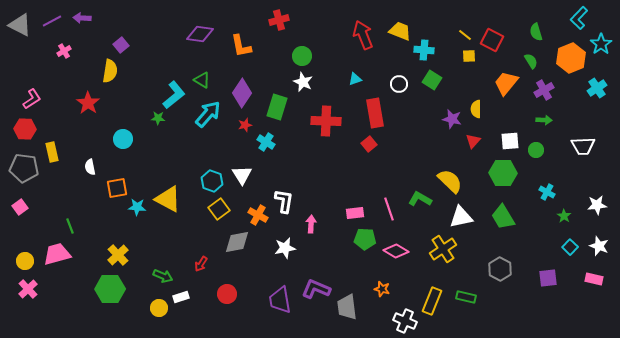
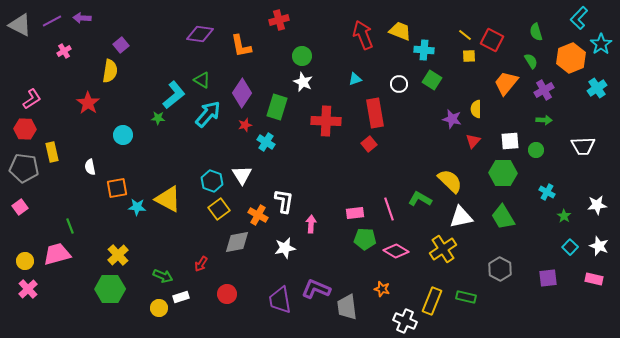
cyan circle at (123, 139): moved 4 px up
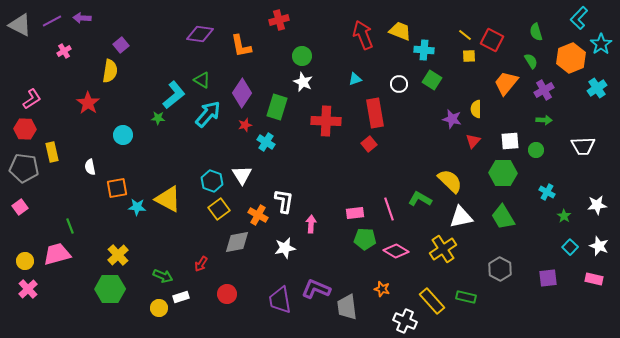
yellow rectangle at (432, 301): rotated 64 degrees counterclockwise
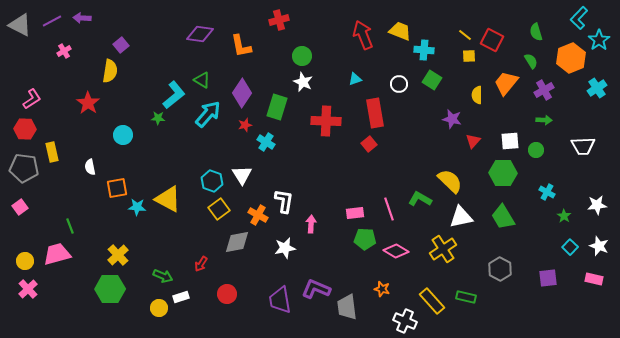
cyan star at (601, 44): moved 2 px left, 4 px up
yellow semicircle at (476, 109): moved 1 px right, 14 px up
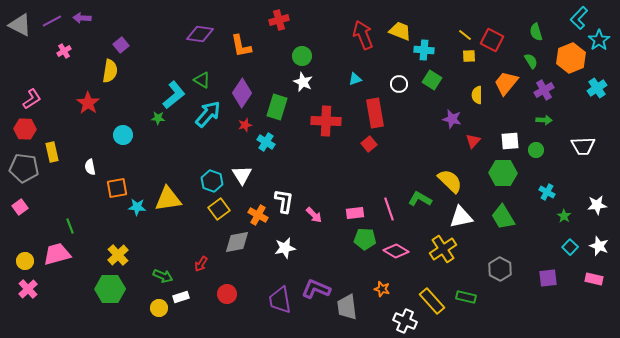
yellow triangle at (168, 199): rotated 36 degrees counterclockwise
pink arrow at (311, 224): moved 3 px right, 9 px up; rotated 132 degrees clockwise
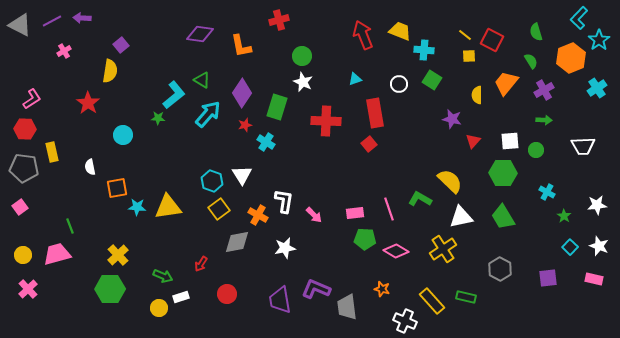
yellow triangle at (168, 199): moved 8 px down
yellow circle at (25, 261): moved 2 px left, 6 px up
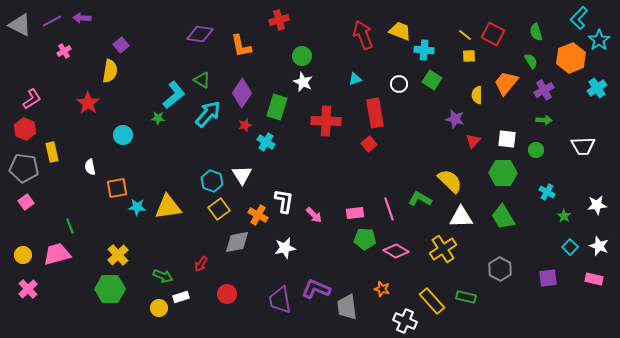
red square at (492, 40): moved 1 px right, 6 px up
purple star at (452, 119): moved 3 px right
red hexagon at (25, 129): rotated 20 degrees clockwise
white square at (510, 141): moved 3 px left, 2 px up; rotated 12 degrees clockwise
pink square at (20, 207): moved 6 px right, 5 px up
white triangle at (461, 217): rotated 10 degrees clockwise
